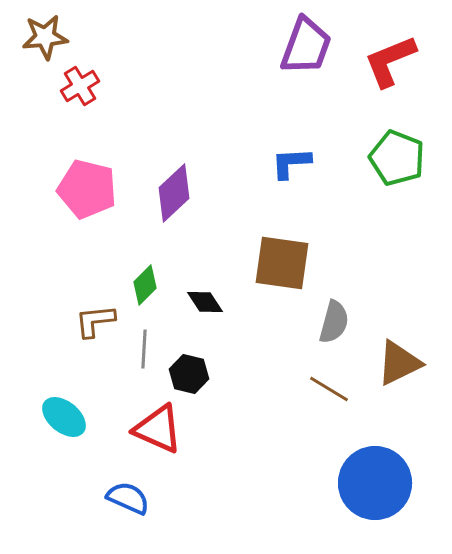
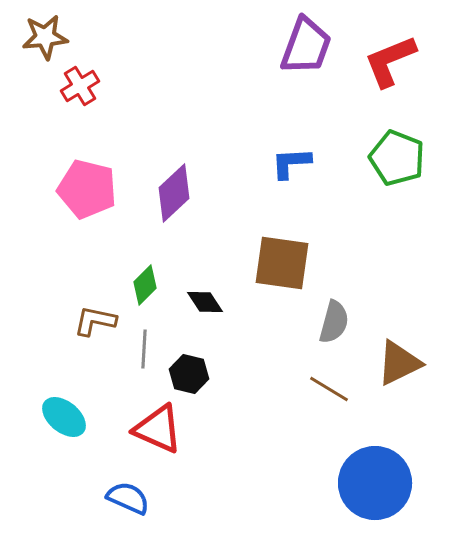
brown L-shape: rotated 18 degrees clockwise
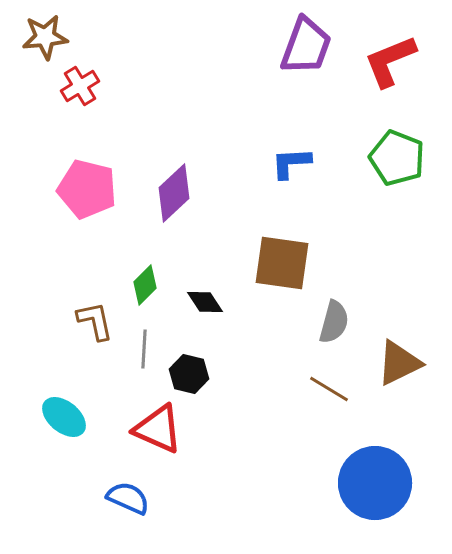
brown L-shape: rotated 66 degrees clockwise
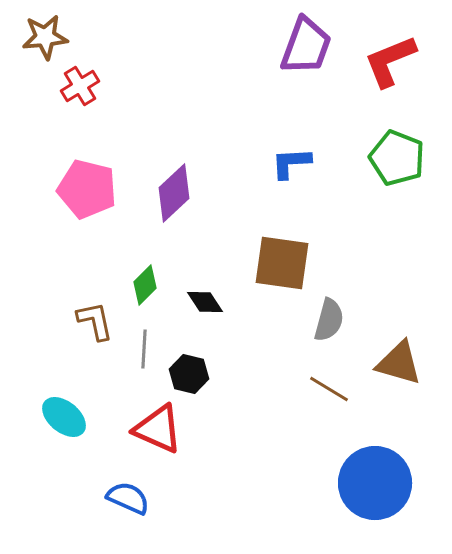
gray semicircle: moved 5 px left, 2 px up
brown triangle: rotated 42 degrees clockwise
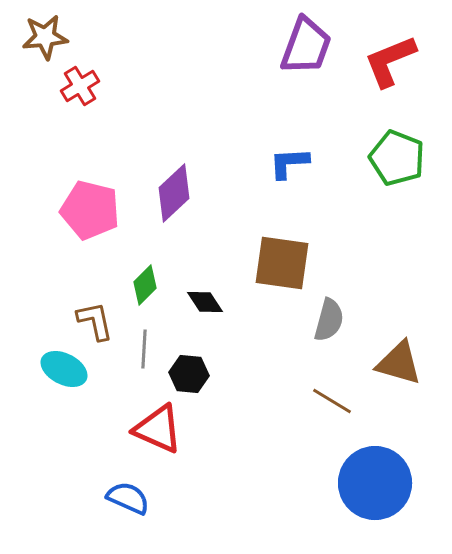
blue L-shape: moved 2 px left
pink pentagon: moved 3 px right, 21 px down
black hexagon: rotated 9 degrees counterclockwise
brown line: moved 3 px right, 12 px down
cyan ellipse: moved 48 px up; rotated 12 degrees counterclockwise
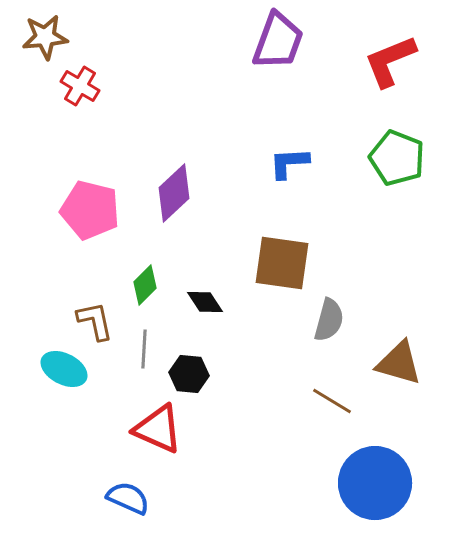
purple trapezoid: moved 28 px left, 5 px up
red cross: rotated 27 degrees counterclockwise
